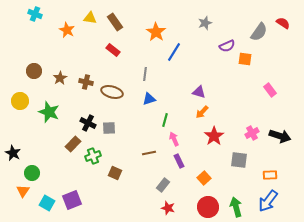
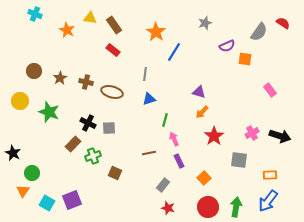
brown rectangle at (115, 22): moved 1 px left, 3 px down
green arrow at (236, 207): rotated 24 degrees clockwise
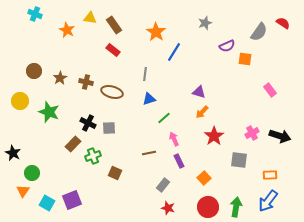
green line at (165, 120): moved 1 px left, 2 px up; rotated 32 degrees clockwise
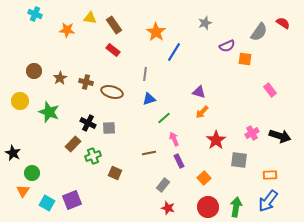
orange star at (67, 30): rotated 21 degrees counterclockwise
red star at (214, 136): moved 2 px right, 4 px down
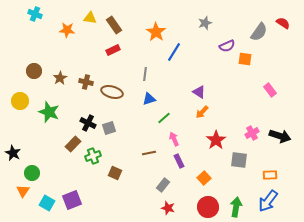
red rectangle at (113, 50): rotated 64 degrees counterclockwise
purple triangle at (199, 92): rotated 16 degrees clockwise
gray square at (109, 128): rotated 16 degrees counterclockwise
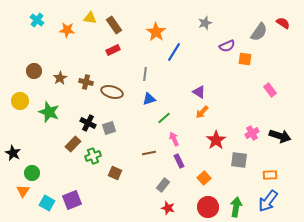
cyan cross at (35, 14): moved 2 px right, 6 px down; rotated 16 degrees clockwise
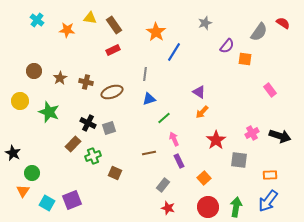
purple semicircle at (227, 46): rotated 28 degrees counterclockwise
brown ellipse at (112, 92): rotated 35 degrees counterclockwise
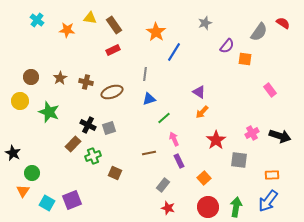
brown circle at (34, 71): moved 3 px left, 6 px down
black cross at (88, 123): moved 2 px down
orange rectangle at (270, 175): moved 2 px right
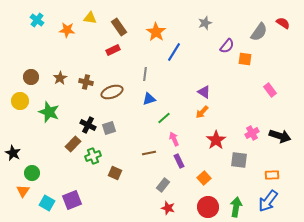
brown rectangle at (114, 25): moved 5 px right, 2 px down
purple triangle at (199, 92): moved 5 px right
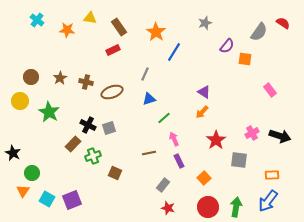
gray line at (145, 74): rotated 16 degrees clockwise
green star at (49, 112): rotated 10 degrees clockwise
cyan square at (47, 203): moved 4 px up
